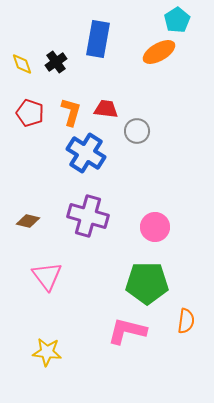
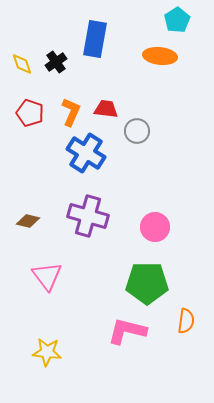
blue rectangle: moved 3 px left
orange ellipse: moved 1 px right, 4 px down; rotated 36 degrees clockwise
orange L-shape: rotated 8 degrees clockwise
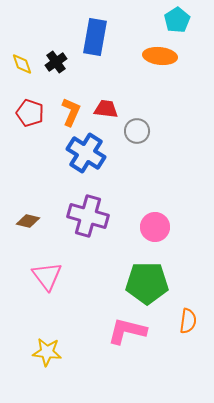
blue rectangle: moved 2 px up
orange semicircle: moved 2 px right
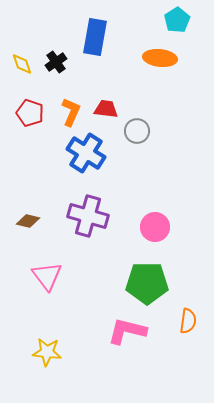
orange ellipse: moved 2 px down
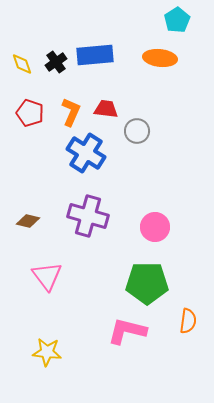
blue rectangle: moved 18 px down; rotated 75 degrees clockwise
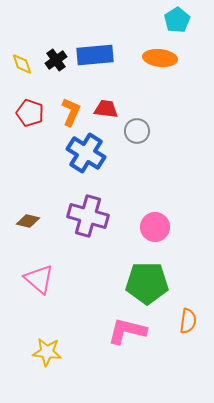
black cross: moved 2 px up
pink triangle: moved 8 px left, 3 px down; rotated 12 degrees counterclockwise
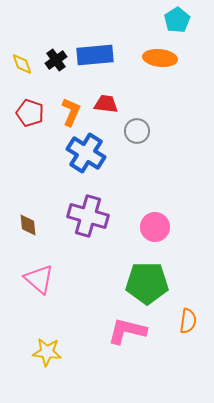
red trapezoid: moved 5 px up
brown diamond: moved 4 px down; rotated 70 degrees clockwise
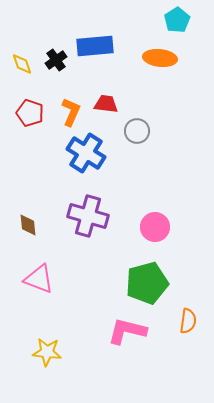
blue rectangle: moved 9 px up
pink triangle: rotated 20 degrees counterclockwise
green pentagon: rotated 15 degrees counterclockwise
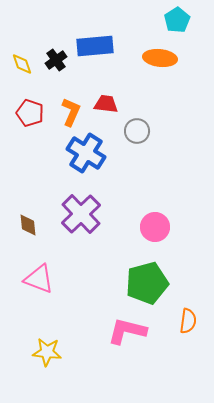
purple cross: moved 7 px left, 2 px up; rotated 30 degrees clockwise
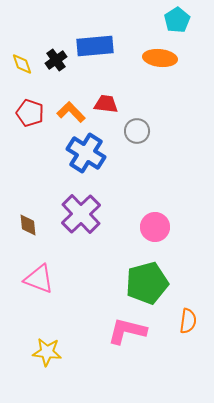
orange L-shape: rotated 68 degrees counterclockwise
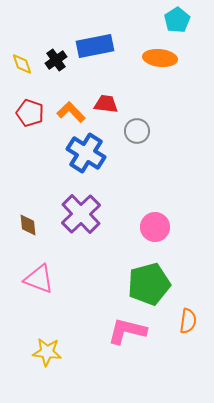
blue rectangle: rotated 6 degrees counterclockwise
green pentagon: moved 2 px right, 1 px down
